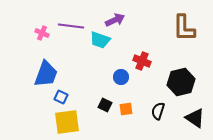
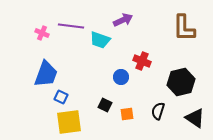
purple arrow: moved 8 px right
orange square: moved 1 px right, 5 px down
yellow square: moved 2 px right
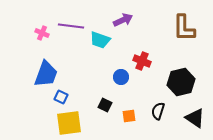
orange square: moved 2 px right, 2 px down
yellow square: moved 1 px down
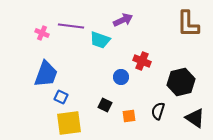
brown L-shape: moved 4 px right, 4 px up
